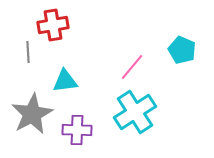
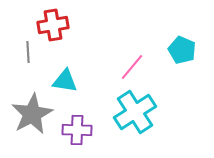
cyan triangle: rotated 16 degrees clockwise
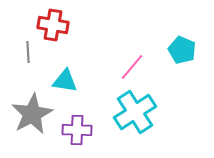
red cross: rotated 20 degrees clockwise
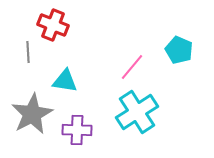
red cross: rotated 12 degrees clockwise
cyan pentagon: moved 3 px left
cyan cross: moved 2 px right
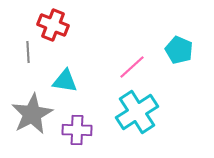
pink line: rotated 8 degrees clockwise
